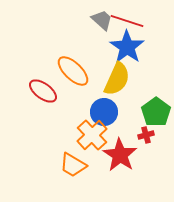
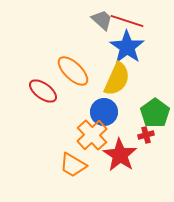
green pentagon: moved 1 px left, 1 px down
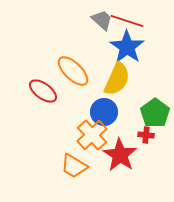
red cross: rotated 21 degrees clockwise
orange trapezoid: moved 1 px right, 1 px down
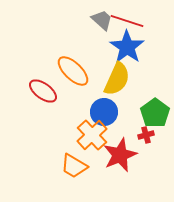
red cross: rotated 21 degrees counterclockwise
red star: rotated 16 degrees clockwise
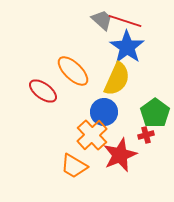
red line: moved 2 px left
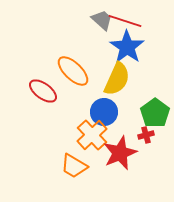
red star: moved 2 px up
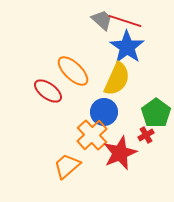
red ellipse: moved 5 px right
green pentagon: moved 1 px right
red cross: rotated 14 degrees counterclockwise
orange trapezoid: moved 7 px left; rotated 108 degrees clockwise
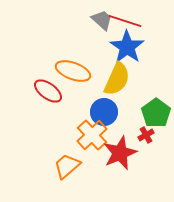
orange ellipse: rotated 24 degrees counterclockwise
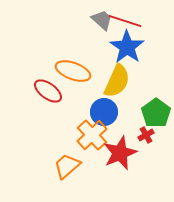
yellow semicircle: moved 2 px down
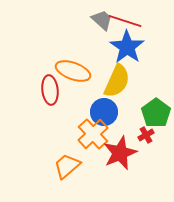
red ellipse: moved 2 px right, 1 px up; rotated 48 degrees clockwise
orange cross: moved 1 px right, 1 px up
